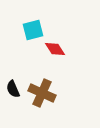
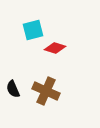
red diamond: moved 1 px up; rotated 40 degrees counterclockwise
brown cross: moved 4 px right, 2 px up
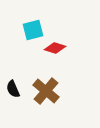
brown cross: rotated 16 degrees clockwise
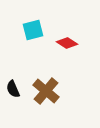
red diamond: moved 12 px right, 5 px up; rotated 15 degrees clockwise
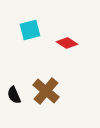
cyan square: moved 3 px left
black semicircle: moved 1 px right, 6 px down
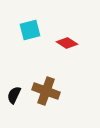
brown cross: rotated 20 degrees counterclockwise
black semicircle: rotated 48 degrees clockwise
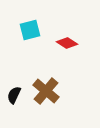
brown cross: rotated 20 degrees clockwise
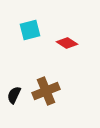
brown cross: rotated 28 degrees clockwise
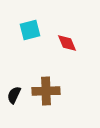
red diamond: rotated 35 degrees clockwise
brown cross: rotated 20 degrees clockwise
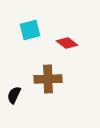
red diamond: rotated 30 degrees counterclockwise
brown cross: moved 2 px right, 12 px up
